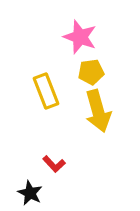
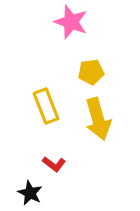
pink star: moved 9 px left, 15 px up
yellow rectangle: moved 15 px down
yellow arrow: moved 8 px down
red L-shape: rotated 10 degrees counterclockwise
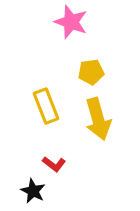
black star: moved 3 px right, 2 px up
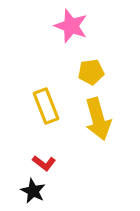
pink star: moved 4 px down
red L-shape: moved 10 px left, 1 px up
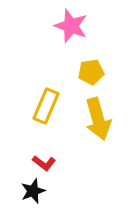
yellow rectangle: rotated 44 degrees clockwise
black star: rotated 25 degrees clockwise
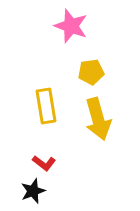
yellow rectangle: rotated 32 degrees counterclockwise
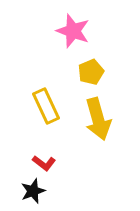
pink star: moved 2 px right, 5 px down
yellow pentagon: rotated 15 degrees counterclockwise
yellow rectangle: rotated 16 degrees counterclockwise
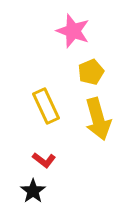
red L-shape: moved 3 px up
black star: rotated 15 degrees counterclockwise
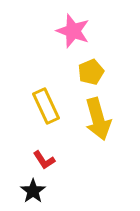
red L-shape: rotated 20 degrees clockwise
